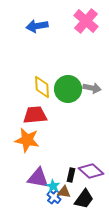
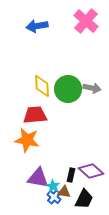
yellow diamond: moved 1 px up
black trapezoid: rotated 10 degrees counterclockwise
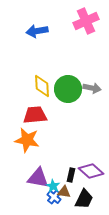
pink cross: rotated 25 degrees clockwise
blue arrow: moved 5 px down
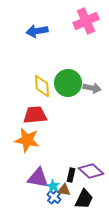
green circle: moved 6 px up
brown triangle: moved 2 px up
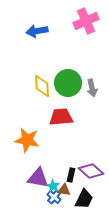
gray arrow: rotated 66 degrees clockwise
red trapezoid: moved 26 px right, 2 px down
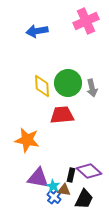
red trapezoid: moved 1 px right, 2 px up
purple diamond: moved 2 px left
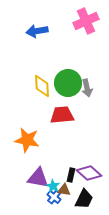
gray arrow: moved 5 px left
purple diamond: moved 2 px down
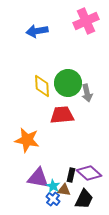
gray arrow: moved 5 px down
blue cross: moved 1 px left, 2 px down
